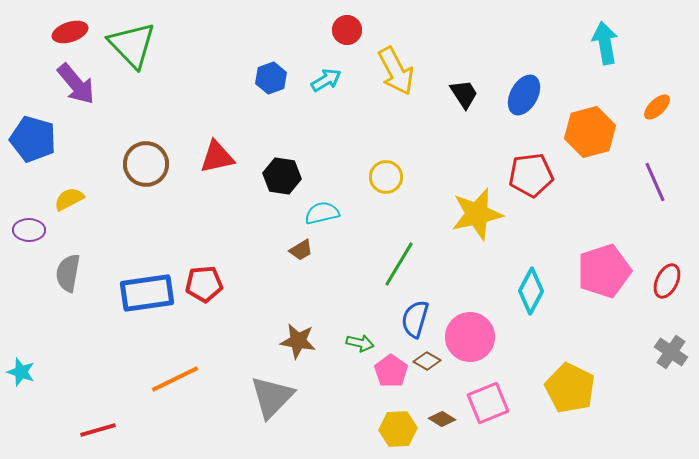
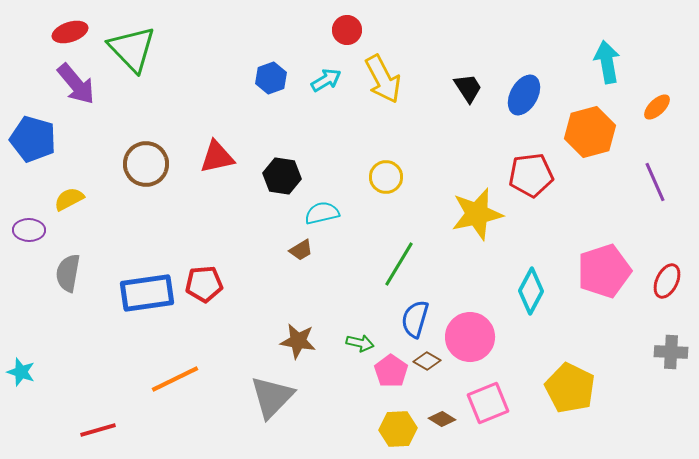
cyan arrow at (605, 43): moved 2 px right, 19 px down
green triangle at (132, 45): moved 4 px down
yellow arrow at (396, 71): moved 13 px left, 8 px down
black trapezoid at (464, 94): moved 4 px right, 6 px up
gray cross at (671, 352): rotated 32 degrees counterclockwise
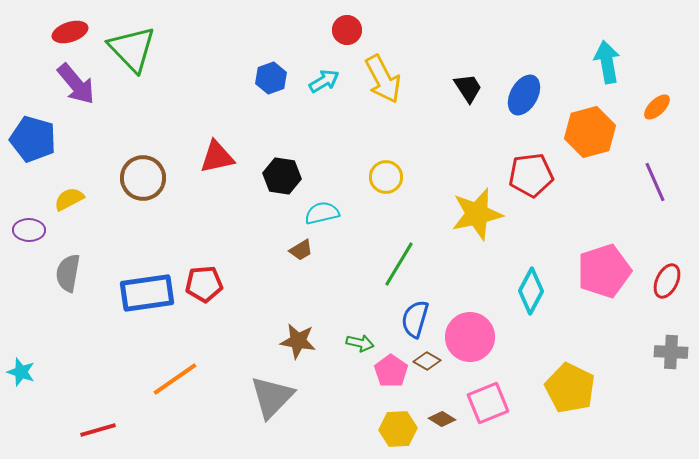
cyan arrow at (326, 80): moved 2 px left, 1 px down
brown circle at (146, 164): moved 3 px left, 14 px down
orange line at (175, 379): rotated 9 degrees counterclockwise
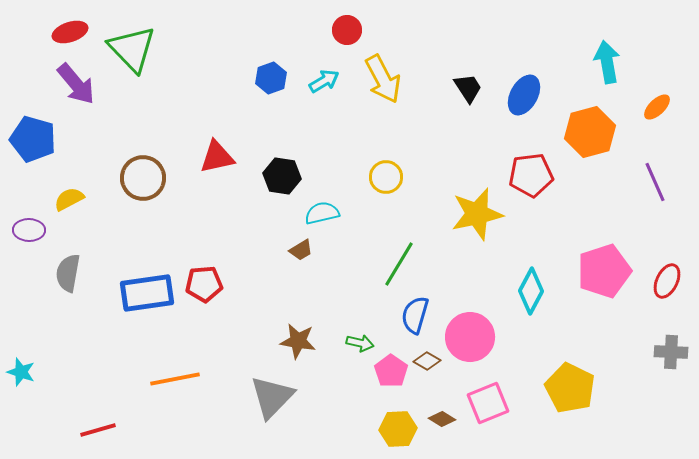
blue semicircle at (415, 319): moved 4 px up
orange line at (175, 379): rotated 24 degrees clockwise
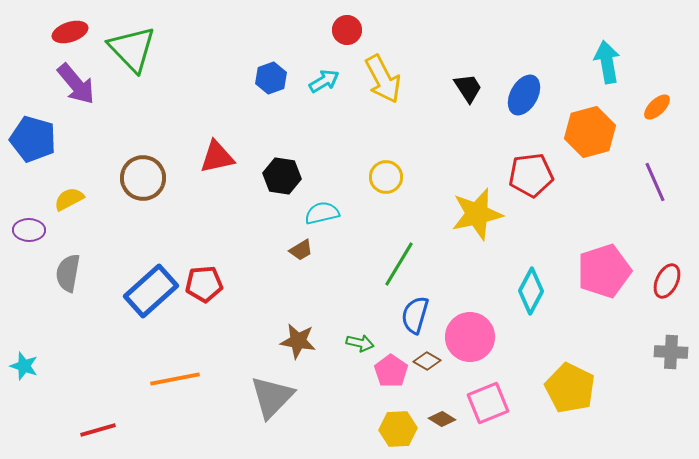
blue rectangle at (147, 293): moved 4 px right, 2 px up; rotated 34 degrees counterclockwise
cyan star at (21, 372): moved 3 px right, 6 px up
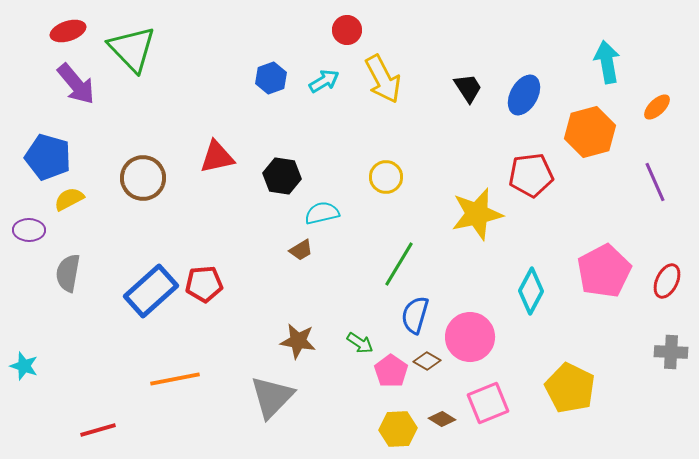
red ellipse at (70, 32): moved 2 px left, 1 px up
blue pentagon at (33, 139): moved 15 px right, 18 px down
pink pentagon at (604, 271): rotated 10 degrees counterclockwise
green arrow at (360, 343): rotated 20 degrees clockwise
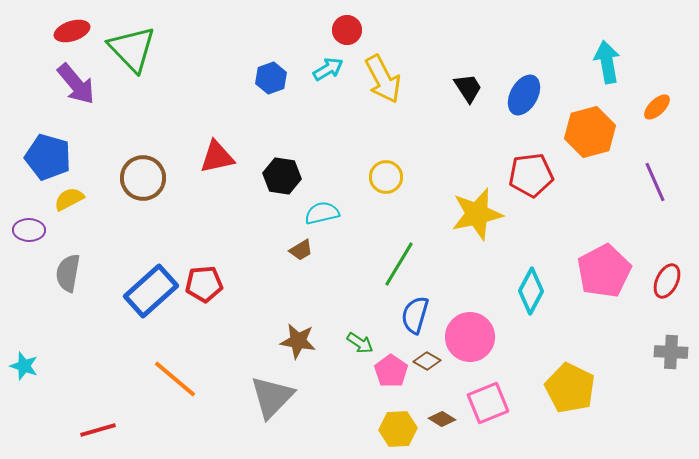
red ellipse at (68, 31): moved 4 px right
cyan arrow at (324, 81): moved 4 px right, 12 px up
orange line at (175, 379): rotated 51 degrees clockwise
